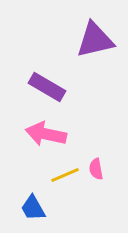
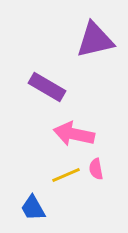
pink arrow: moved 28 px right
yellow line: moved 1 px right
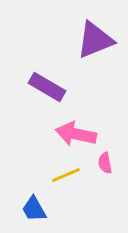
purple triangle: rotated 9 degrees counterclockwise
pink arrow: moved 2 px right
pink semicircle: moved 9 px right, 6 px up
blue trapezoid: moved 1 px right, 1 px down
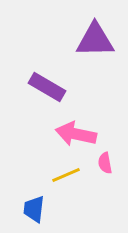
purple triangle: rotated 21 degrees clockwise
blue trapezoid: rotated 36 degrees clockwise
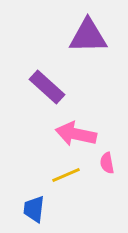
purple triangle: moved 7 px left, 4 px up
purple rectangle: rotated 12 degrees clockwise
pink semicircle: moved 2 px right
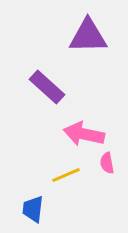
pink arrow: moved 8 px right
blue trapezoid: moved 1 px left
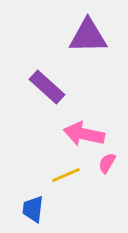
pink semicircle: rotated 40 degrees clockwise
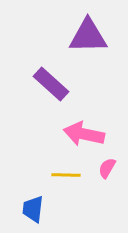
purple rectangle: moved 4 px right, 3 px up
pink semicircle: moved 5 px down
yellow line: rotated 24 degrees clockwise
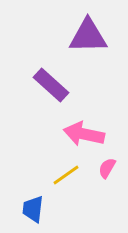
purple rectangle: moved 1 px down
yellow line: rotated 36 degrees counterclockwise
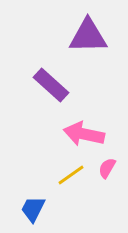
yellow line: moved 5 px right
blue trapezoid: rotated 20 degrees clockwise
